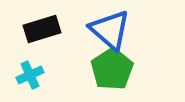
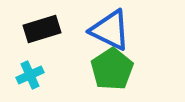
blue triangle: rotated 15 degrees counterclockwise
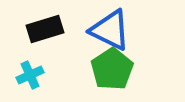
black rectangle: moved 3 px right
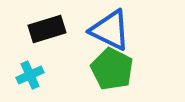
black rectangle: moved 2 px right
green pentagon: rotated 12 degrees counterclockwise
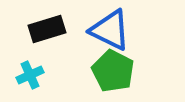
green pentagon: moved 1 px right, 2 px down
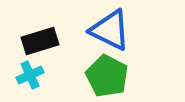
black rectangle: moved 7 px left, 12 px down
green pentagon: moved 6 px left, 5 px down
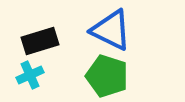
blue triangle: moved 1 px right
green pentagon: rotated 9 degrees counterclockwise
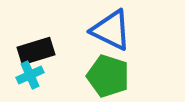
black rectangle: moved 4 px left, 10 px down
green pentagon: moved 1 px right
